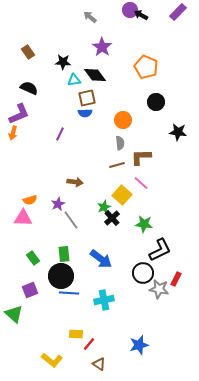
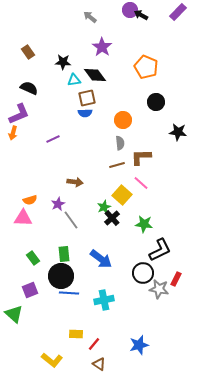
purple line at (60, 134): moved 7 px left, 5 px down; rotated 40 degrees clockwise
red line at (89, 344): moved 5 px right
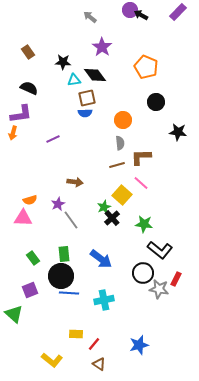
purple L-shape at (19, 114): moved 2 px right; rotated 15 degrees clockwise
black L-shape at (160, 250): rotated 65 degrees clockwise
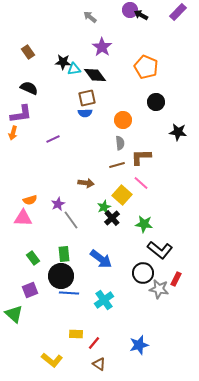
cyan triangle at (74, 80): moved 11 px up
brown arrow at (75, 182): moved 11 px right, 1 px down
cyan cross at (104, 300): rotated 24 degrees counterclockwise
red line at (94, 344): moved 1 px up
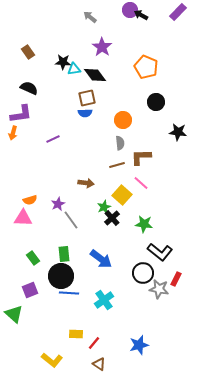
black L-shape at (160, 250): moved 2 px down
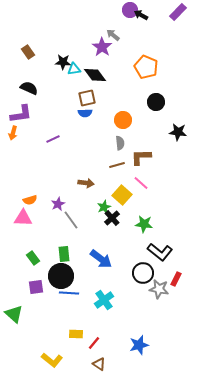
gray arrow at (90, 17): moved 23 px right, 18 px down
purple square at (30, 290): moved 6 px right, 3 px up; rotated 14 degrees clockwise
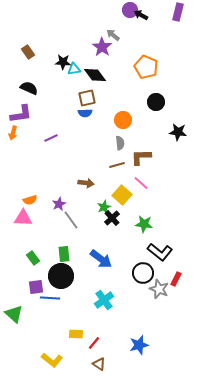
purple rectangle at (178, 12): rotated 30 degrees counterclockwise
purple line at (53, 139): moved 2 px left, 1 px up
purple star at (58, 204): moved 1 px right
gray star at (159, 289): rotated 12 degrees clockwise
blue line at (69, 293): moved 19 px left, 5 px down
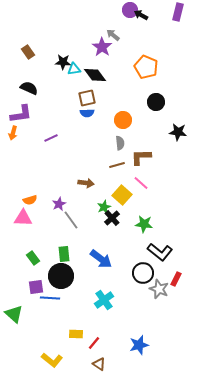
blue semicircle at (85, 113): moved 2 px right
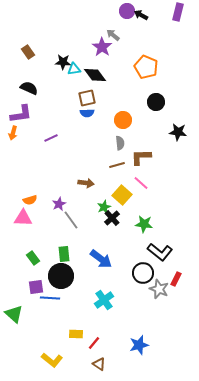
purple circle at (130, 10): moved 3 px left, 1 px down
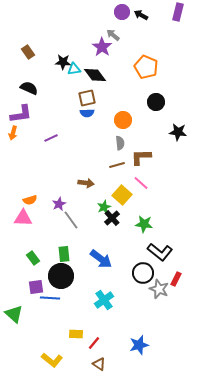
purple circle at (127, 11): moved 5 px left, 1 px down
